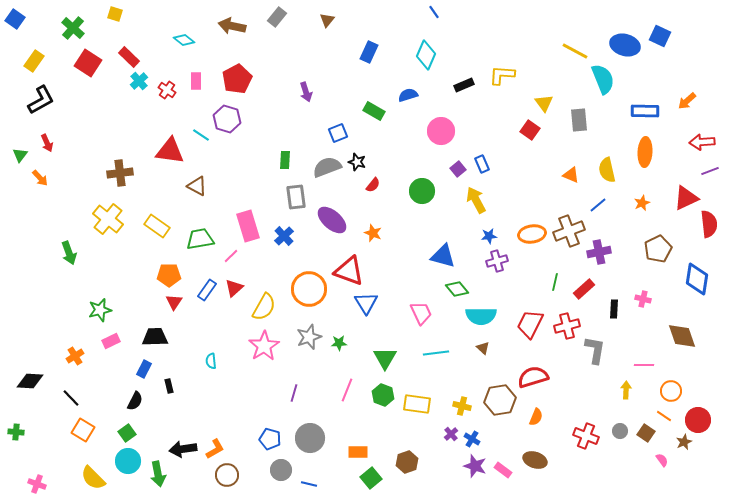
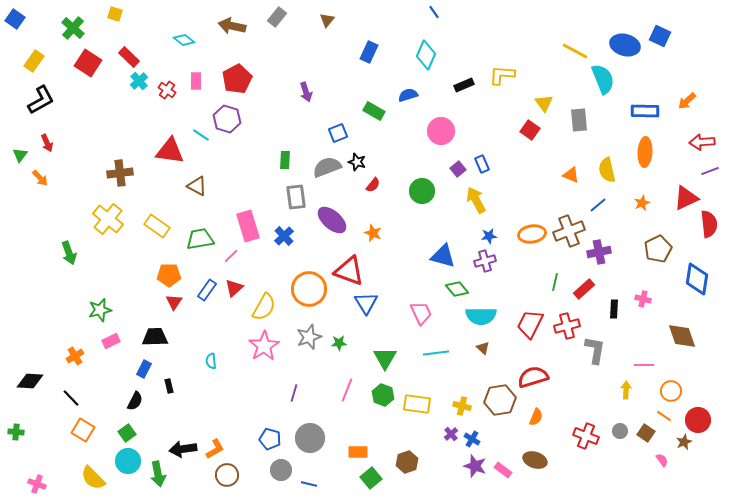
purple cross at (497, 261): moved 12 px left
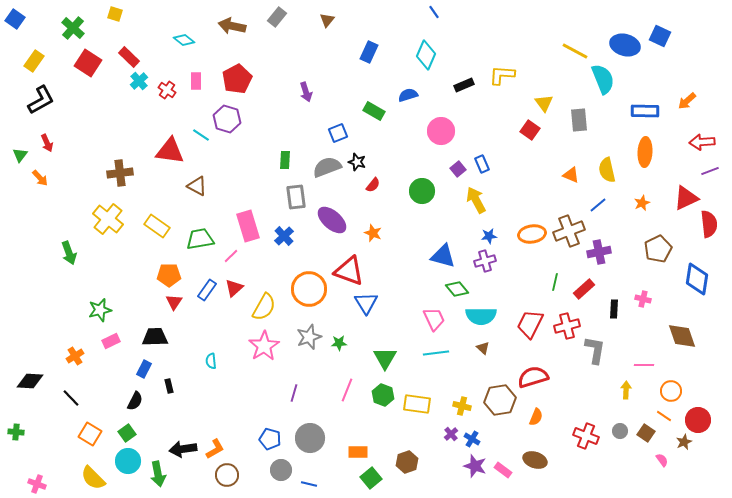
pink trapezoid at (421, 313): moved 13 px right, 6 px down
orange square at (83, 430): moved 7 px right, 4 px down
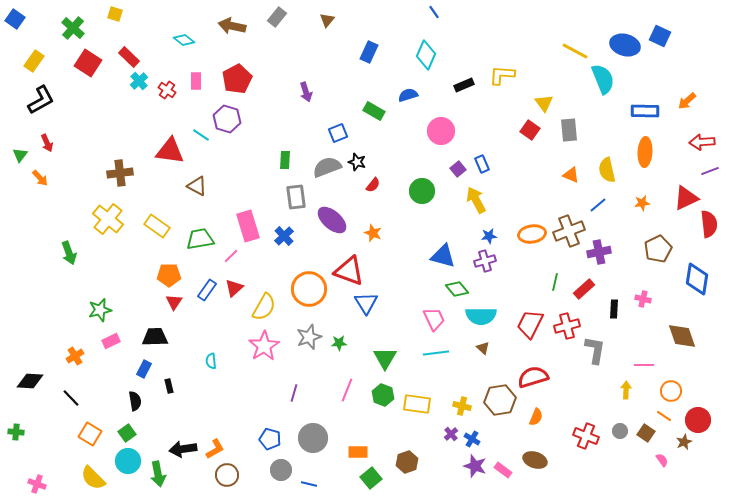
gray rectangle at (579, 120): moved 10 px left, 10 px down
orange star at (642, 203): rotated 14 degrees clockwise
black semicircle at (135, 401): rotated 36 degrees counterclockwise
gray circle at (310, 438): moved 3 px right
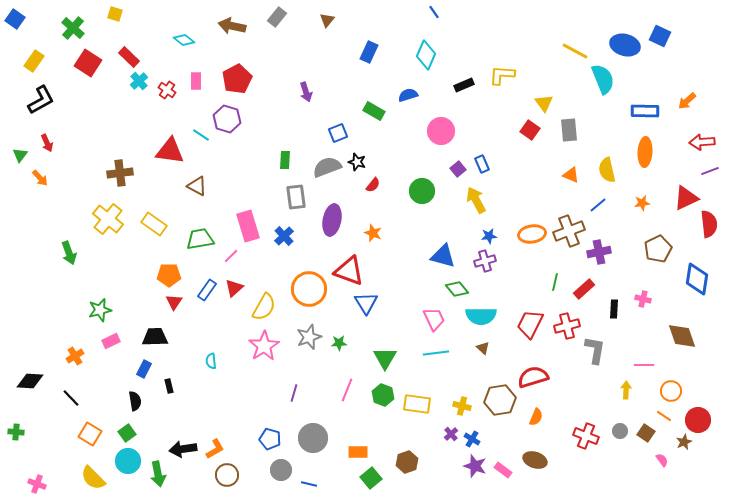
purple ellipse at (332, 220): rotated 60 degrees clockwise
yellow rectangle at (157, 226): moved 3 px left, 2 px up
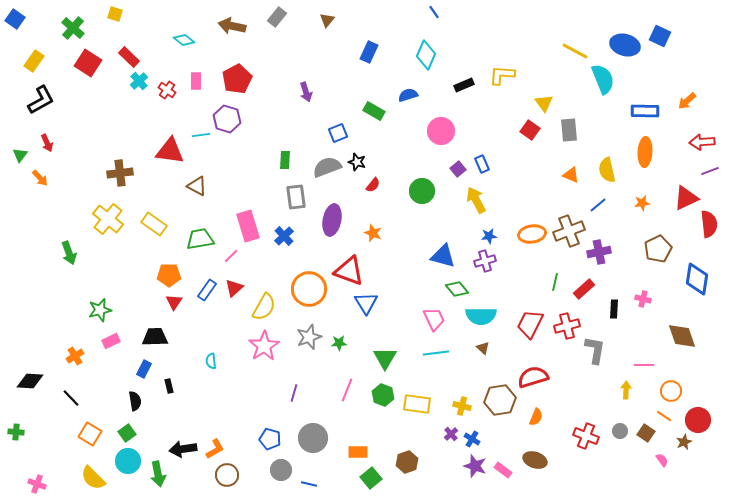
cyan line at (201, 135): rotated 42 degrees counterclockwise
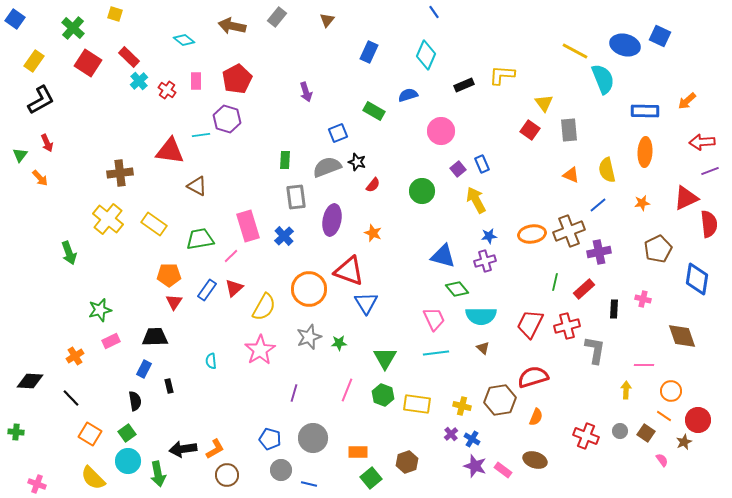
pink star at (264, 346): moved 4 px left, 4 px down
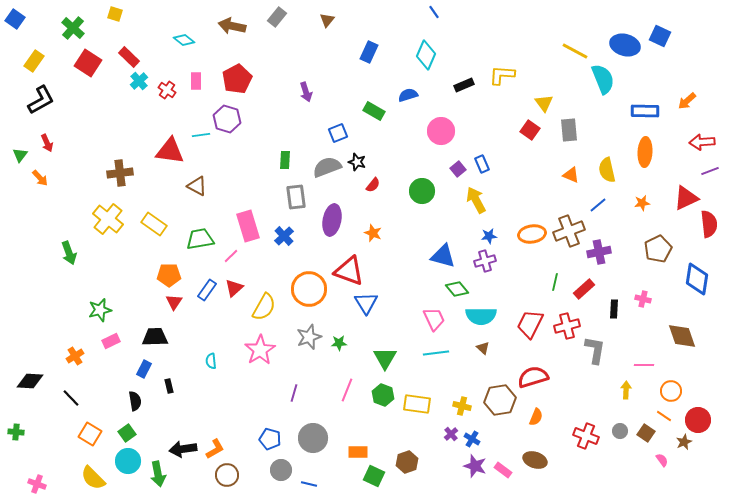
green square at (371, 478): moved 3 px right, 2 px up; rotated 25 degrees counterclockwise
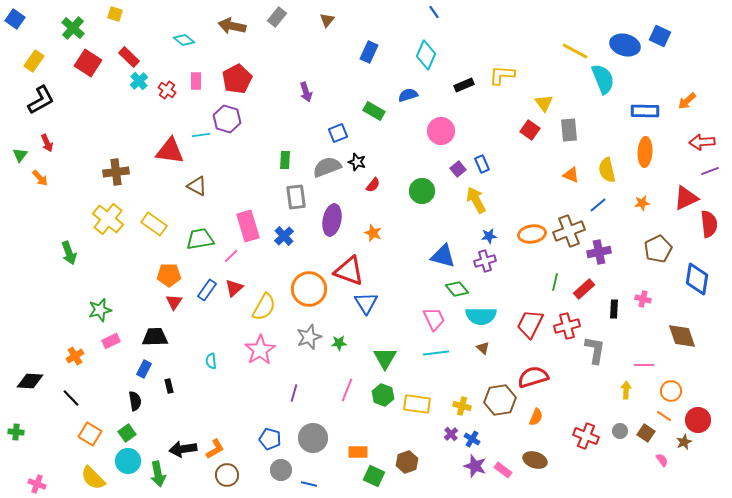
brown cross at (120, 173): moved 4 px left, 1 px up
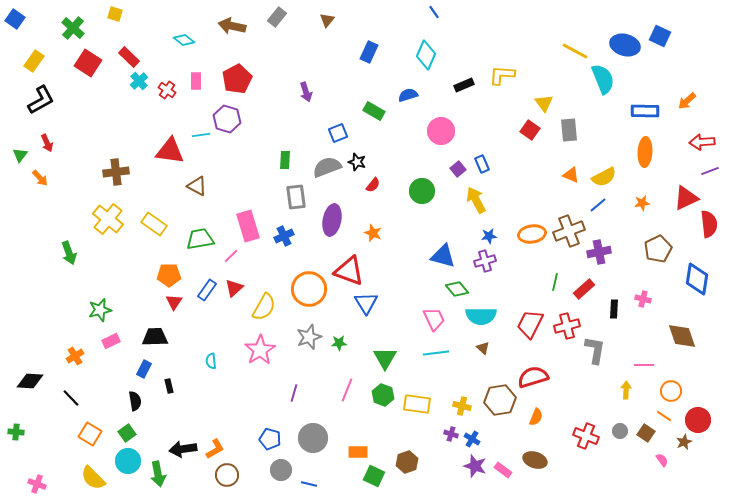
yellow semicircle at (607, 170): moved 3 px left, 7 px down; rotated 105 degrees counterclockwise
blue cross at (284, 236): rotated 18 degrees clockwise
purple cross at (451, 434): rotated 32 degrees counterclockwise
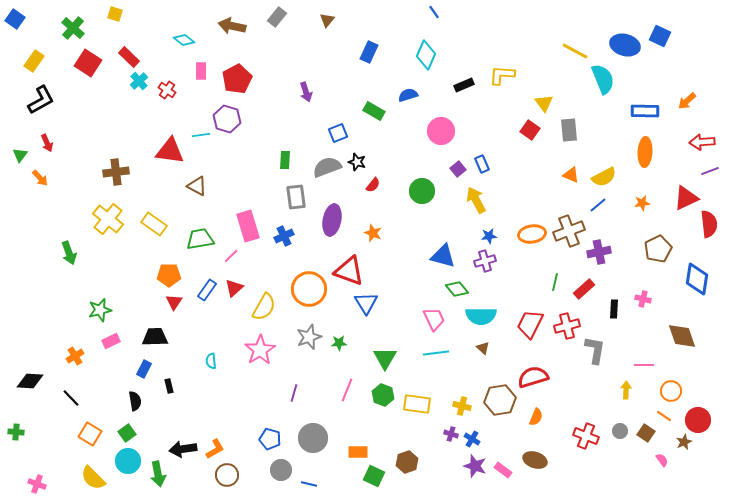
pink rectangle at (196, 81): moved 5 px right, 10 px up
